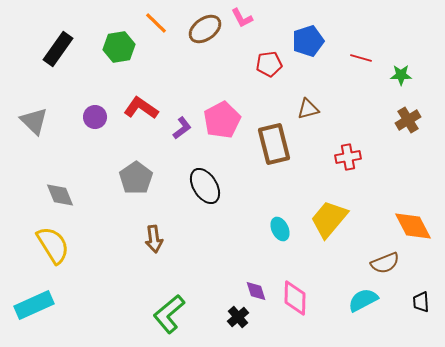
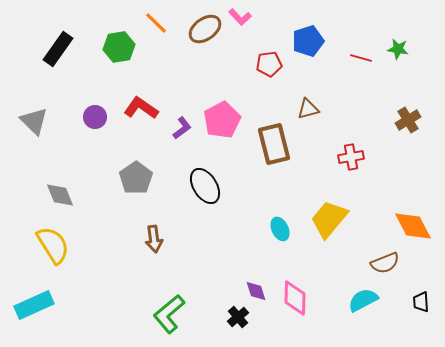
pink L-shape: moved 2 px left, 1 px up; rotated 15 degrees counterclockwise
green star: moved 3 px left, 26 px up; rotated 10 degrees clockwise
red cross: moved 3 px right
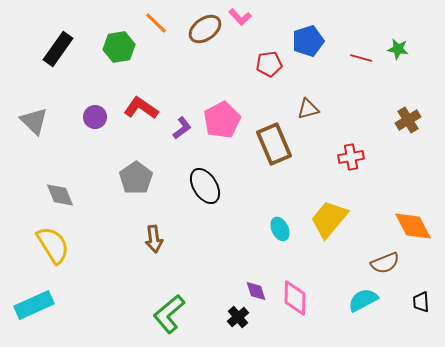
brown rectangle: rotated 9 degrees counterclockwise
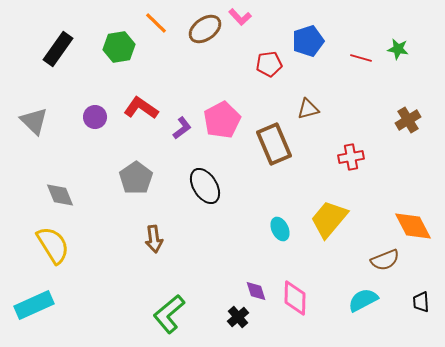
brown semicircle: moved 3 px up
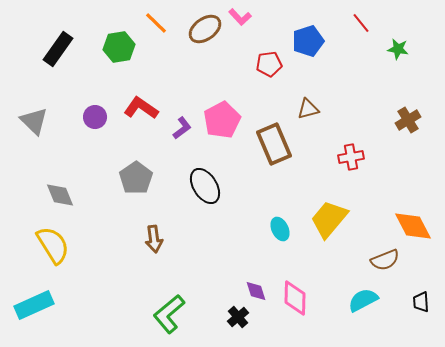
red line: moved 35 px up; rotated 35 degrees clockwise
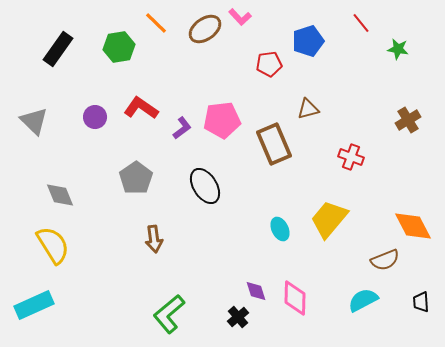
pink pentagon: rotated 21 degrees clockwise
red cross: rotated 30 degrees clockwise
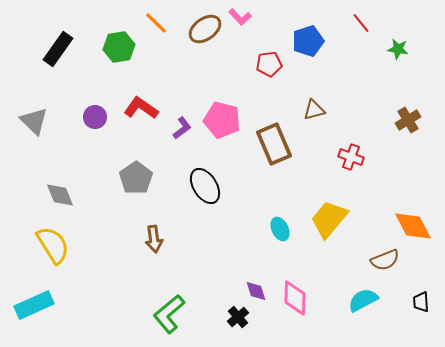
brown triangle: moved 6 px right, 1 px down
pink pentagon: rotated 21 degrees clockwise
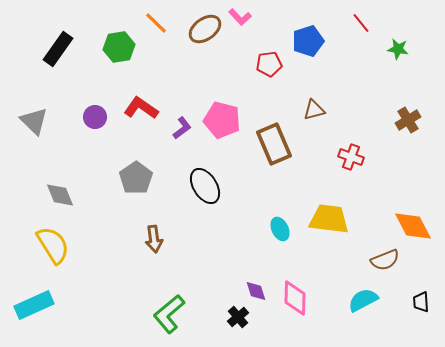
yellow trapezoid: rotated 57 degrees clockwise
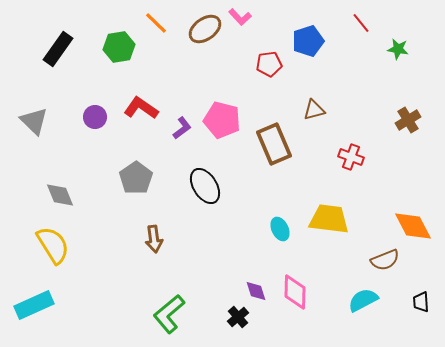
pink diamond: moved 6 px up
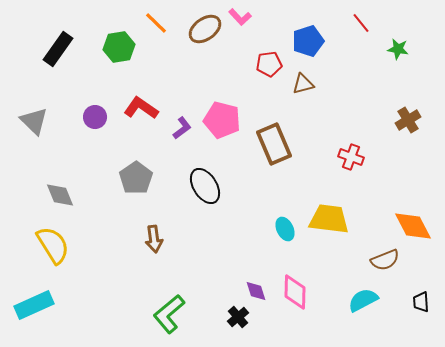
brown triangle: moved 11 px left, 26 px up
cyan ellipse: moved 5 px right
